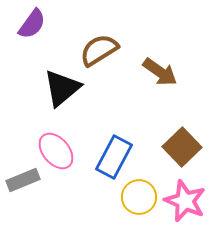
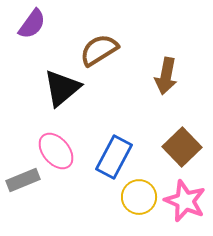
brown arrow: moved 6 px right, 4 px down; rotated 66 degrees clockwise
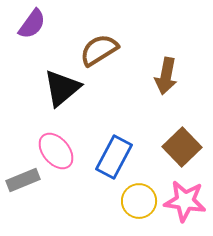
yellow circle: moved 4 px down
pink star: rotated 15 degrees counterclockwise
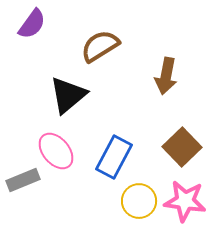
brown semicircle: moved 1 px right, 4 px up
black triangle: moved 6 px right, 7 px down
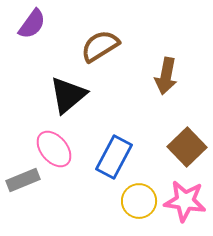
brown square: moved 5 px right
pink ellipse: moved 2 px left, 2 px up
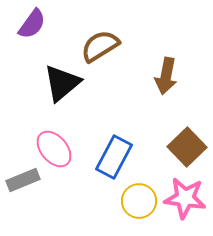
black triangle: moved 6 px left, 12 px up
pink star: moved 3 px up
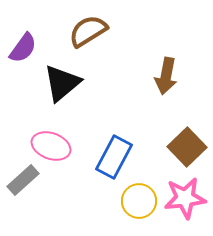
purple semicircle: moved 9 px left, 24 px down
brown semicircle: moved 12 px left, 15 px up
pink ellipse: moved 3 px left, 3 px up; rotated 30 degrees counterclockwise
gray rectangle: rotated 20 degrees counterclockwise
pink star: rotated 15 degrees counterclockwise
